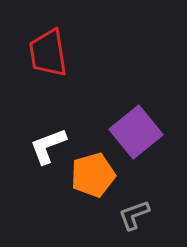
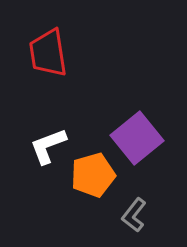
purple square: moved 1 px right, 6 px down
gray L-shape: rotated 32 degrees counterclockwise
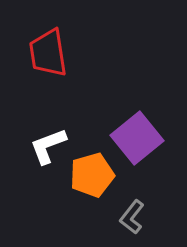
orange pentagon: moved 1 px left
gray L-shape: moved 2 px left, 2 px down
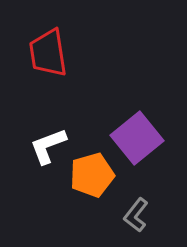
gray L-shape: moved 4 px right, 2 px up
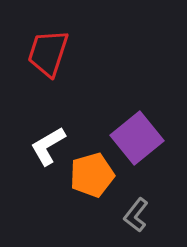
red trapezoid: rotated 27 degrees clockwise
white L-shape: rotated 9 degrees counterclockwise
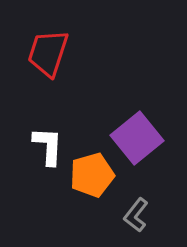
white L-shape: rotated 123 degrees clockwise
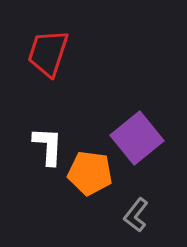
orange pentagon: moved 2 px left, 2 px up; rotated 24 degrees clockwise
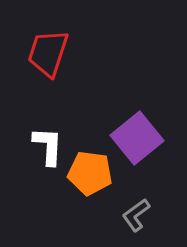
gray L-shape: rotated 16 degrees clockwise
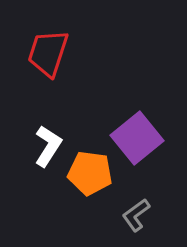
white L-shape: rotated 30 degrees clockwise
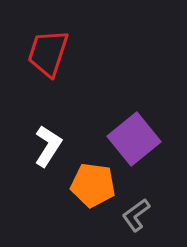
purple square: moved 3 px left, 1 px down
orange pentagon: moved 3 px right, 12 px down
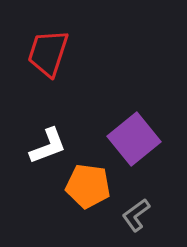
white L-shape: rotated 36 degrees clockwise
orange pentagon: moved 5 px left, 1 px down
